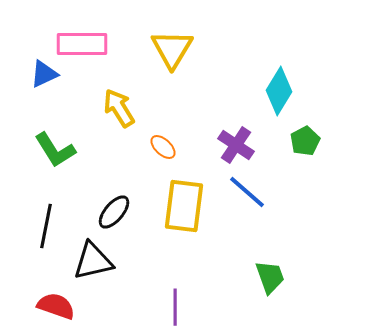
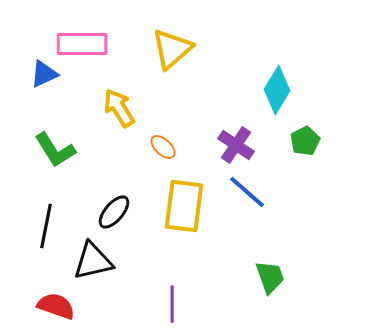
yellow triangle: rotated 18 degrees clockwise
cyan diamond: moved 2 px left, 1 px up
purple line: moved 3 px left, 3 px up
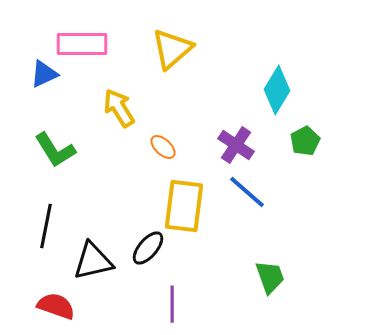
black ellipse: moved 34 px right, 36 px down
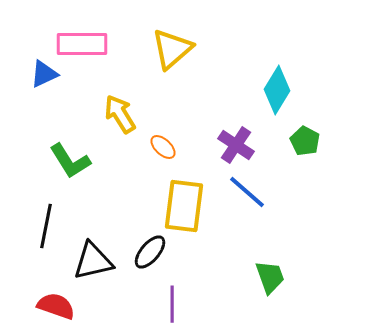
yellow arrow: moved 1 px right, 6 px down
green pentagon: rotated 16 degrees counterclockwise
green L-shape: moved 15 px right, 11 px down
black ellipse: moved 2 px right, 4 px down
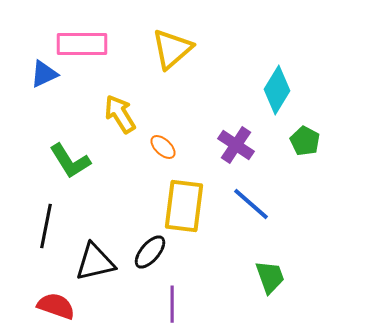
blue line: moved 4 px right, 12 px down
black triangle: moved 2 px right, 1 px down
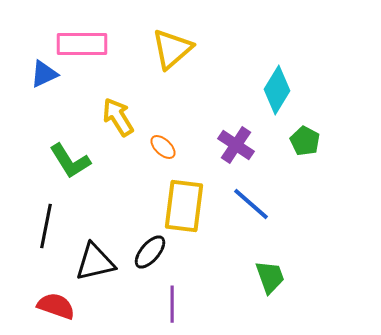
yellow arrow: moved 2 px left, 3 px down
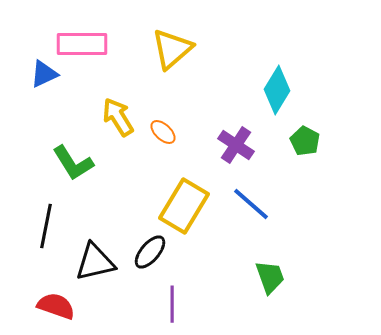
orange ellipse: moved 15 px up
green L-shape: moved 3 px right, 2 px down
yellow rectangle: rotated 24 degrees clockwise
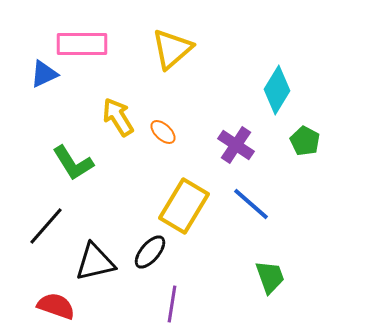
black line: rotated 30 degrees clockwise
purple line: rotated 9 degrees clockwise
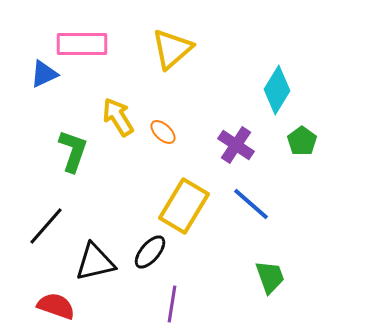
green pentagon: moved 3 px left; rotated 8 degrees clockwise
green L-shape: moved 12 px up; rotated 129 degrees counterclockwise
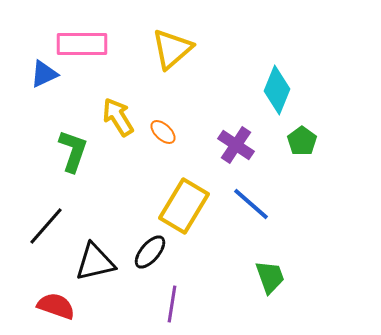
cyan diamond: rotated 9 degrees counterclockwise
